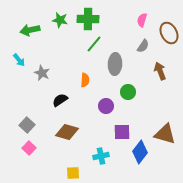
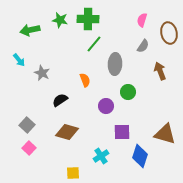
brown ellipse: rotated 15 degrees clockwise
orange semicircle: rotated 24 degrees counterclockwise
blue diamond: moved 4 px down; rotated 20 degrees counterclockwise
cyan cross: rotated 21 degrees counterclockwise
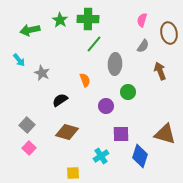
green star: rotated 21 degrees clockwise
purple square: moved 1 px left, 2 px down
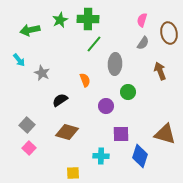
green star: rotated 14 degrees clockwise
gray semicircle: moved 3 px up
cyan cross: rotated 35 degrees clockwise
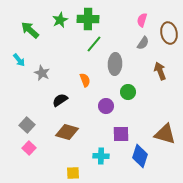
green arrow: rotated 54 degrees clockwise
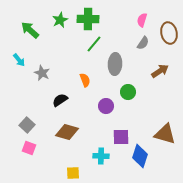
brown arrow: rotated 78 degrees clockwise
purple square: moved 3 px down
pink square: rotated 24 degrees counterclockwise
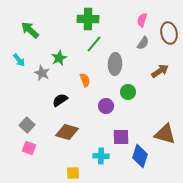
green star: moved 1 px left, 38 px down
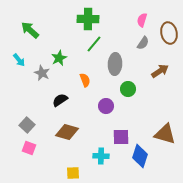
green circle: moved 3 px up
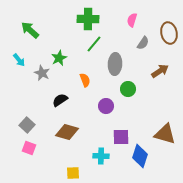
pink semicircle: moved 10 px left
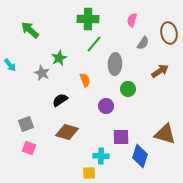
cyan arrow: moved 9 px left, 5 px down
gray square: moved 1 px left, 1 px up; rotated 28 degrees clockwise
yellow square: moved 16 px right
